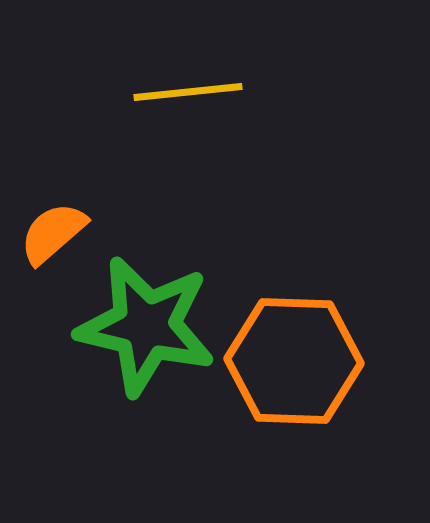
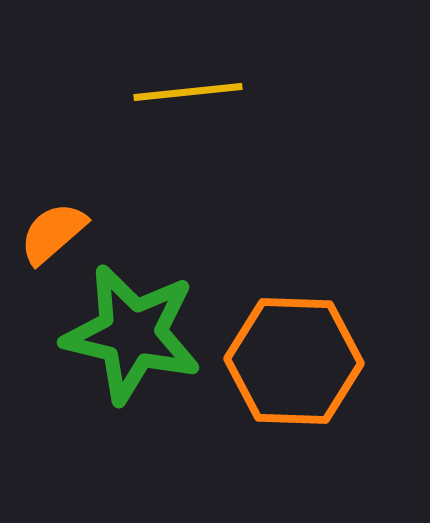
green star: moved 14 px left, 8 px down
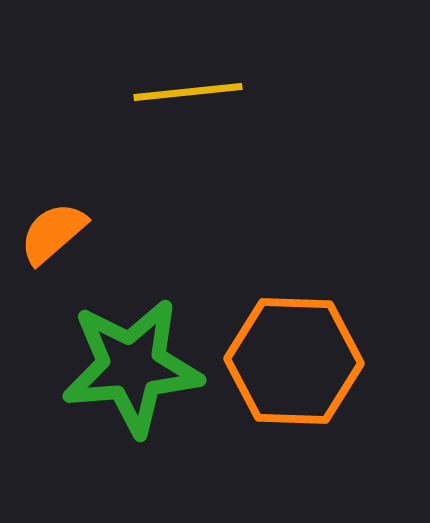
green star: moved 33 px down; rotated 18 degrees counterclockwise
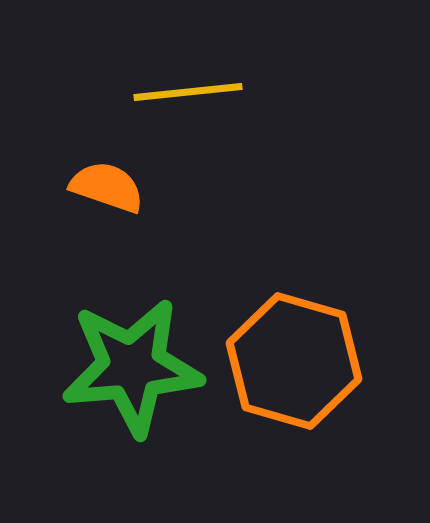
orange semicircle: moved 54 px right, 46 px up; rotated 60 degrees clockwise
orange hexagon: rotated 14 degrees clockwise
